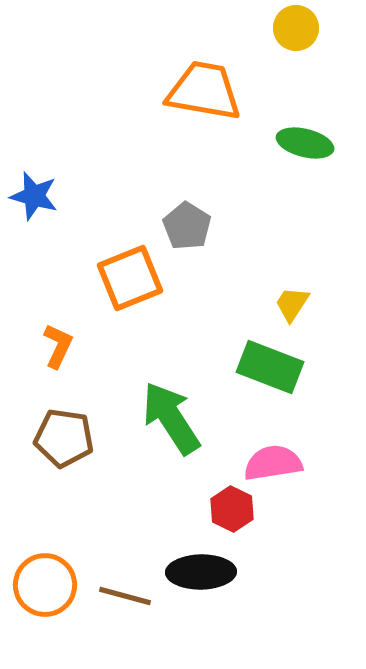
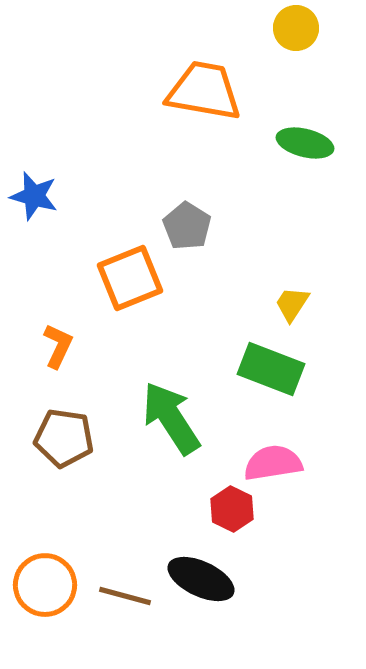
green rectangle: moved 1 px right, 2 px down
black ellipse: moved 7 px down; rotated 26 degrees clockwise
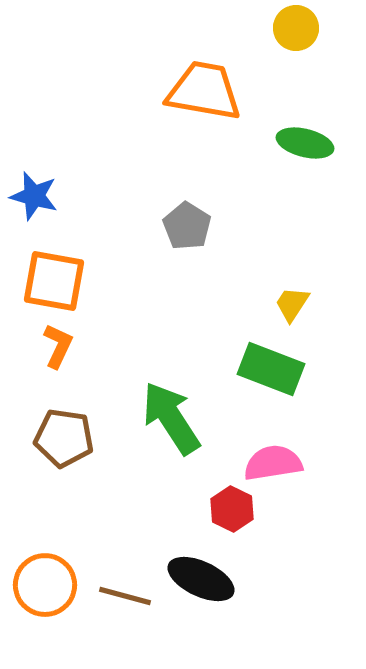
orange square: moved 76 px left, 3 px down; rotated 32 degrees clockwise
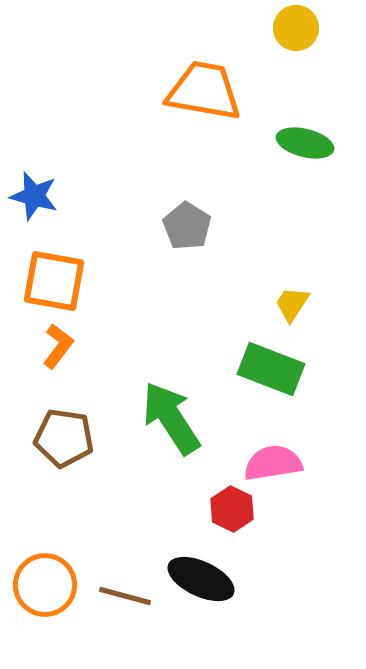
orange L-shape: rotated 12 degrees clockwise
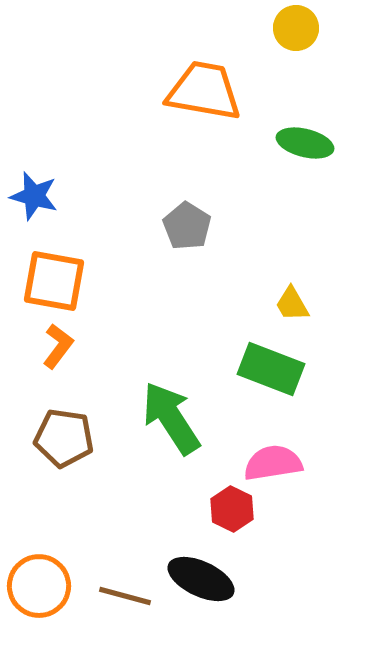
yellow trapezoid: rotated 63 degrees counterclockwise
orange circle: moved 6 px left, 1 px down
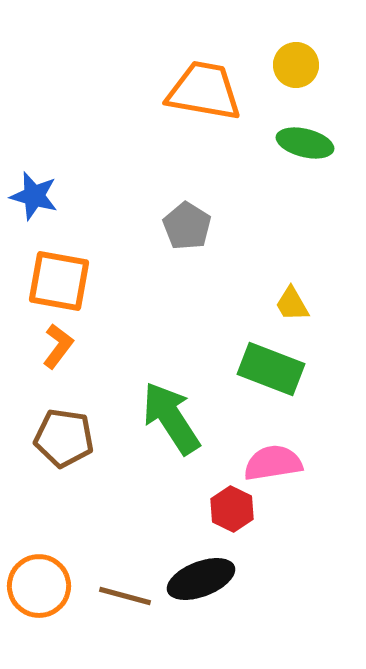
yellow circle: moved 37 px down
orange square: moved 5 px right
black ellipse: rotated 46 degrees counterclockwise
